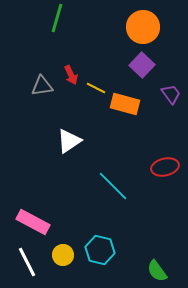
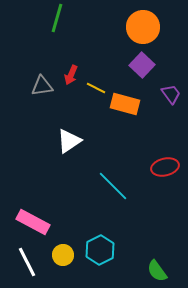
red arrow: rotated 48 degrees clockwise
cyan hexagon: rotated 20 degrees clockwise
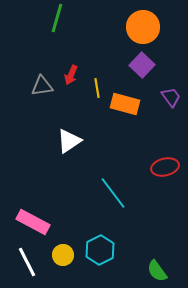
yellow line: moved 1 px right; rotated 54 degrees clockwise
purple trapezoid: moved 3 px down
cyan line: moved 7 px down; rotated 8 degrees clockwise
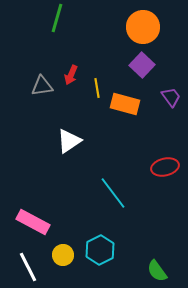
white line: moved 1 px right, 5 px down
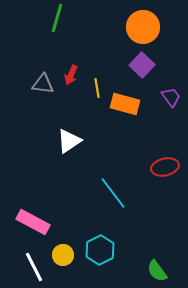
gray triangle: moved 1 px right, 2 px up; rotated 15 degrees clockwise
white line: moved 6 px right
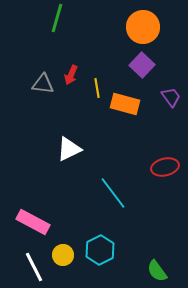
white triangle: moved 8 px down; rotated 8 degrees clockwise
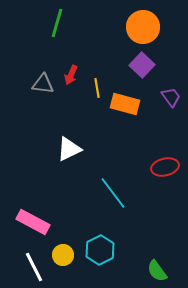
green line: moved 5 px down
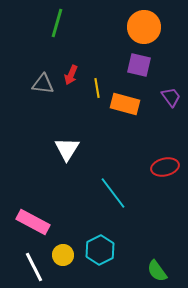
orange circle: moved 1 px right
purple square: moved 3 px left; rotated 30 degrees counterclockwise
white triangle: moved 2 px left; rotated 32 degrees counterclockwise
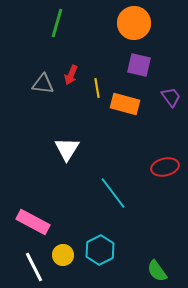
orange circle: moved 10 px left, 4 px up
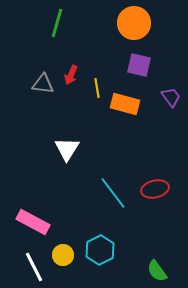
red ellipse: moved 10 px left, 22 px down
